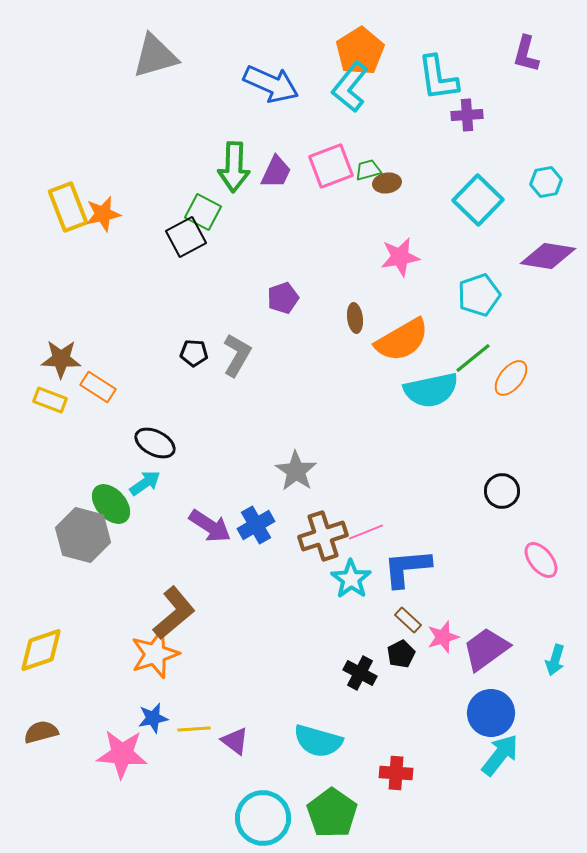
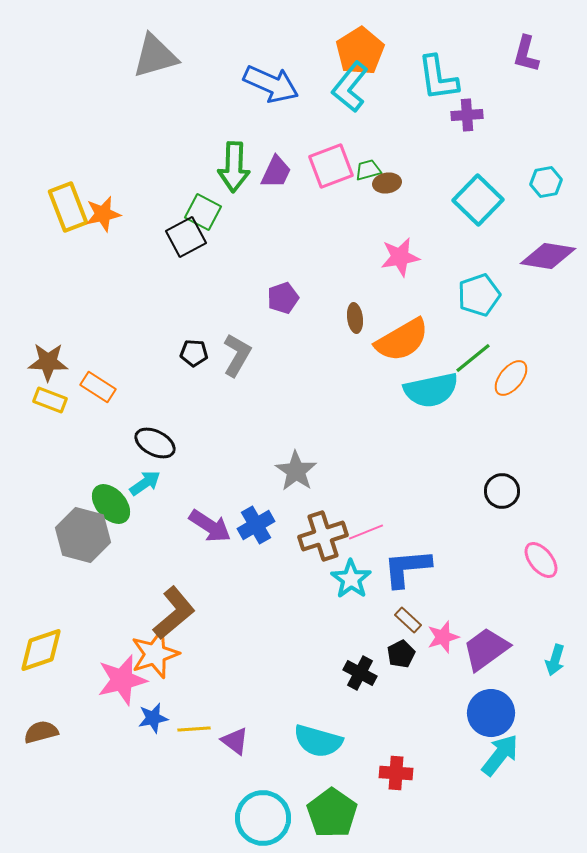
brown star at (61, 359): moved 13 px left, 3 px down
pink star at (122, 754): moved 74 px up; rotated 18 degrees counterclockwise
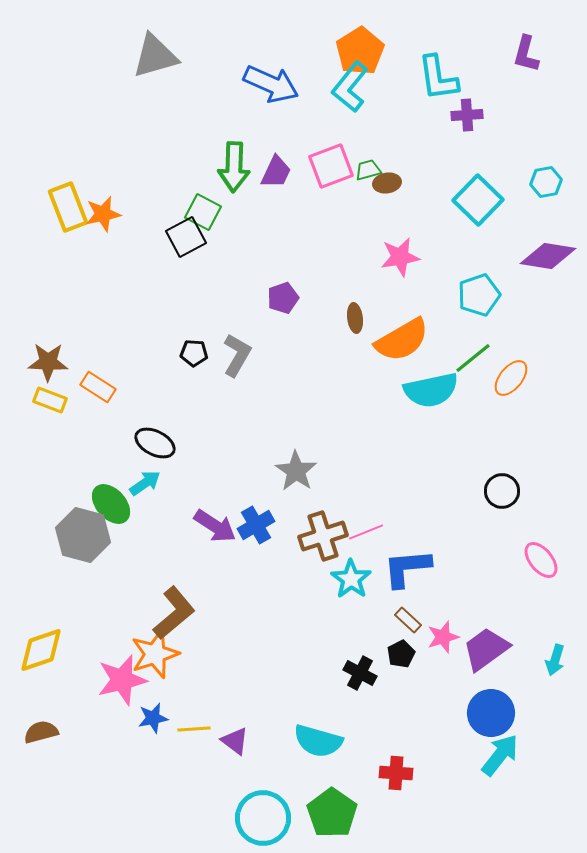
purple arrow at (210, 526): moved 5 px right
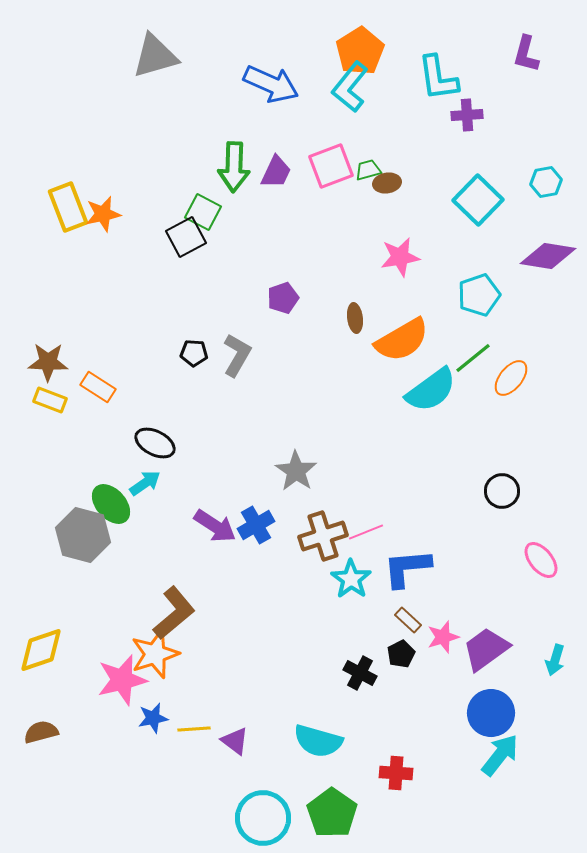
cyan semicircle at (431, 390): rotated 24 degrees counterclockwise
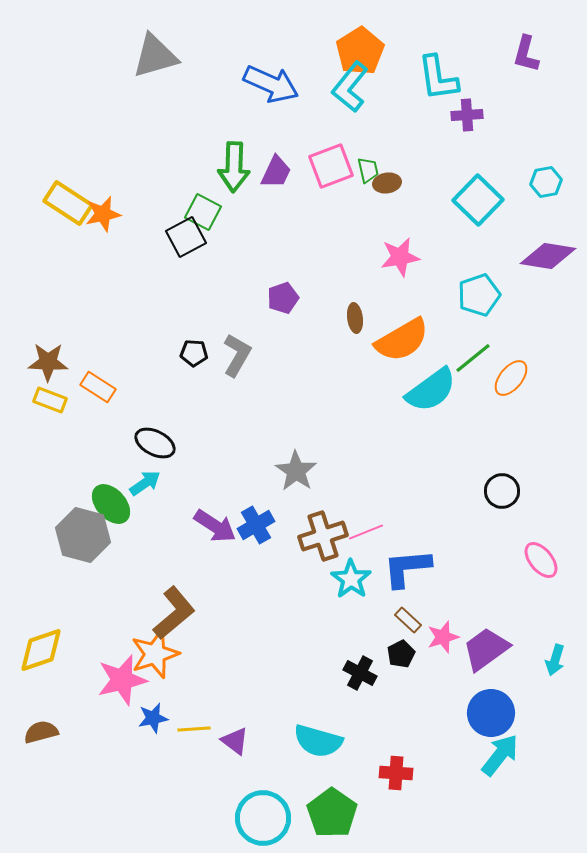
green trapezoid at (368, 170): rotated 92 degrees clockwise
yellow rectangle at (68, 207): moved 4 px up; rotated 36 degrees counterclockwise
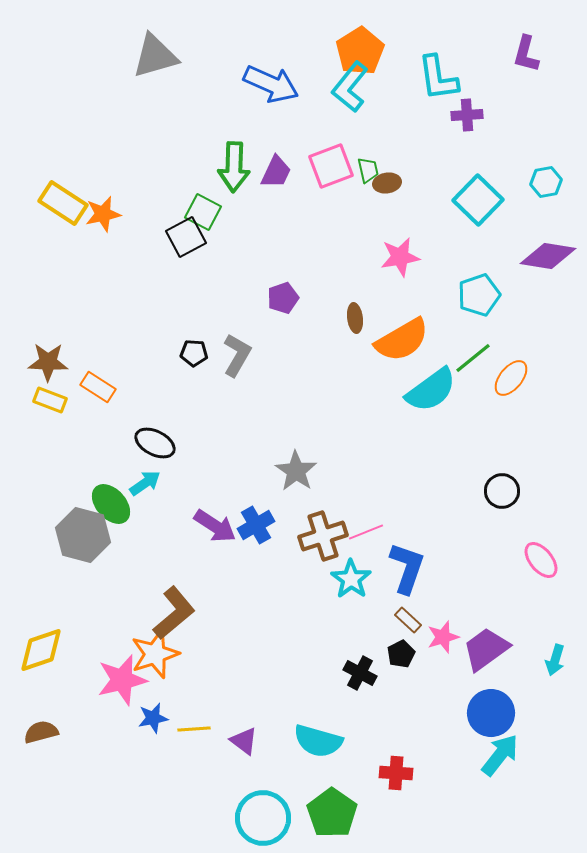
yellow rectangle at (68, 203): moved 5 px left
blue L-shape at (407, 568): rotated 114 degrees clockwise
purple triangle at (235, 741): moved 9 px right
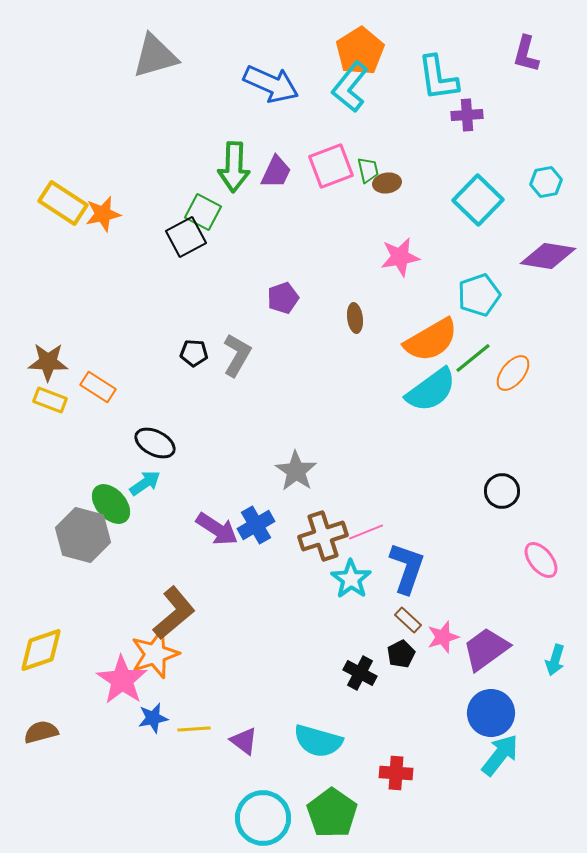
orange semicircle at (402, 340): moved 29 px right
orange ellipse at (511, 378): moved 2 px right, 5 px up
purple arrow at (215, 526): moved 2 px right, 3 px down
pink star at (122, 680): rotated 24 degrees counterclockwise
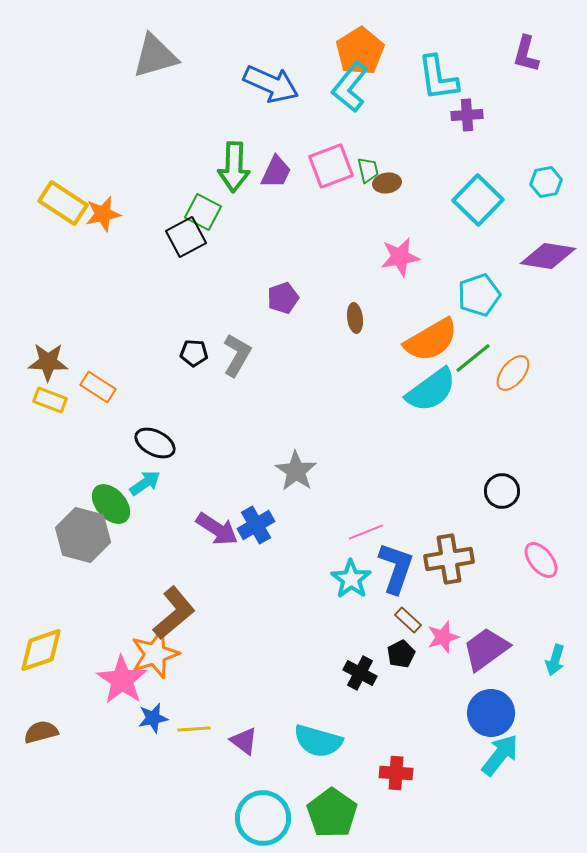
brown cross at (323, 536): moved 126 px right, 23 px down; rotated 9 degrees clockwise
blue L-shape at (407, 568): moved 11 px left
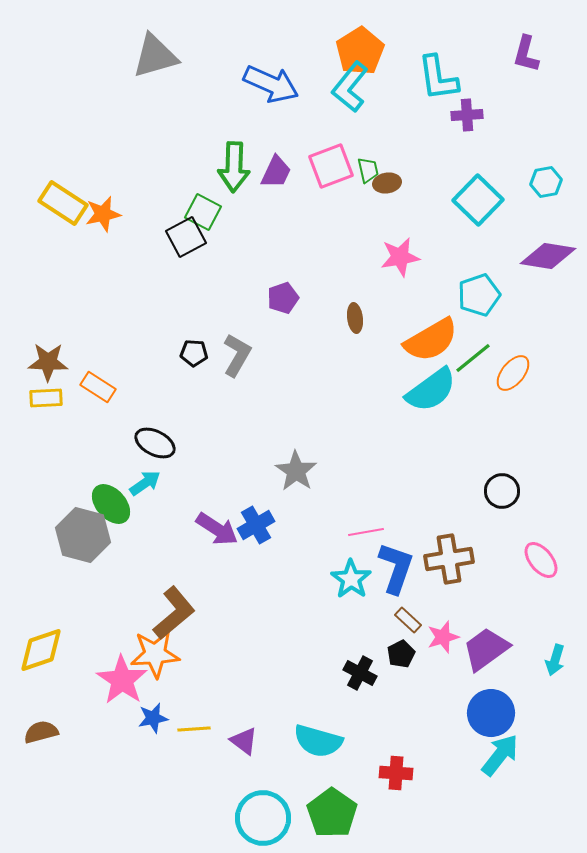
yellow rectangle at (50, 400): moved 4 px left, 2 px up; rotated 24 degrees counterclockwise
pink line at (366, 532): rotated 12 degrees clockwise
orange star at (155, 654): rotated 15 degrees clockwise
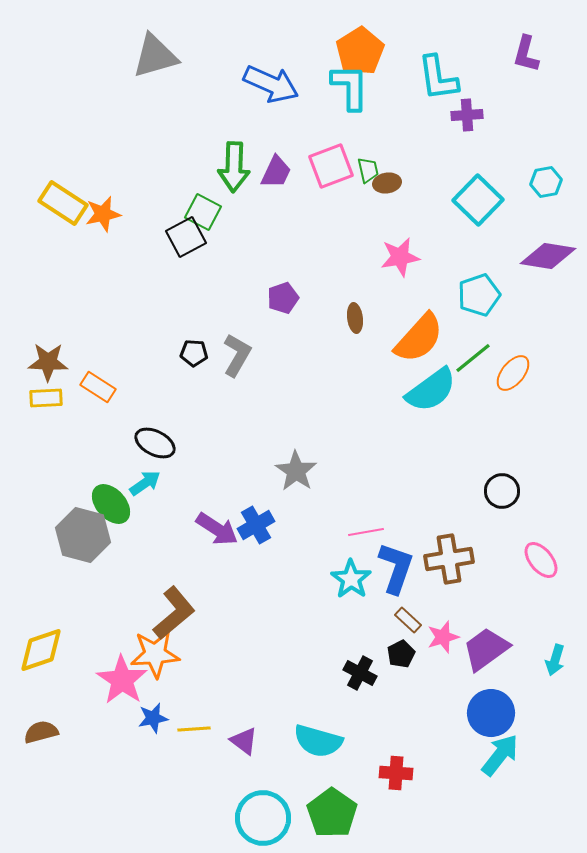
cyan L-shape at (350, 87): rotated 141 degrees clockwise
orange semicircle at (431, 340): moved 12 px left, 2 px up; rotated 18 degrees counterclockwise
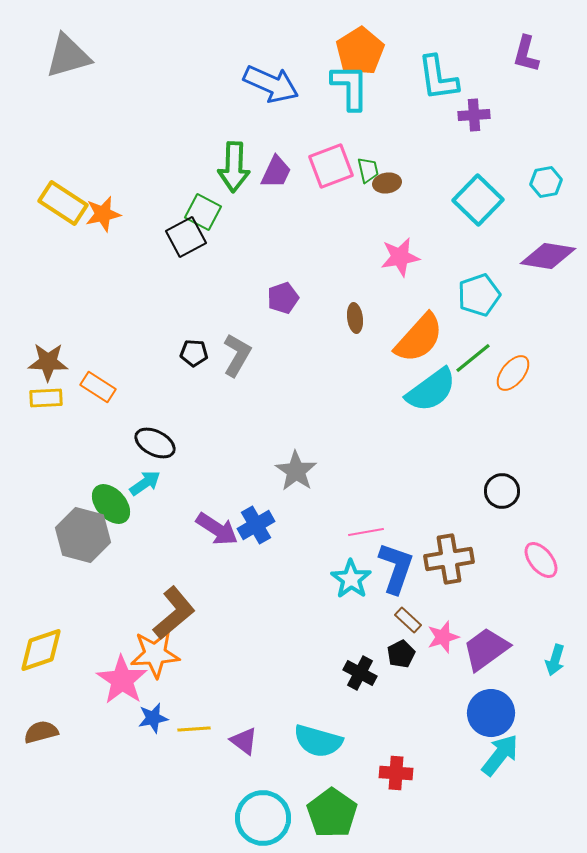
gray triangle at (155, 56): moved 87 px left
purple cross at (467, 115): moved 7 px right
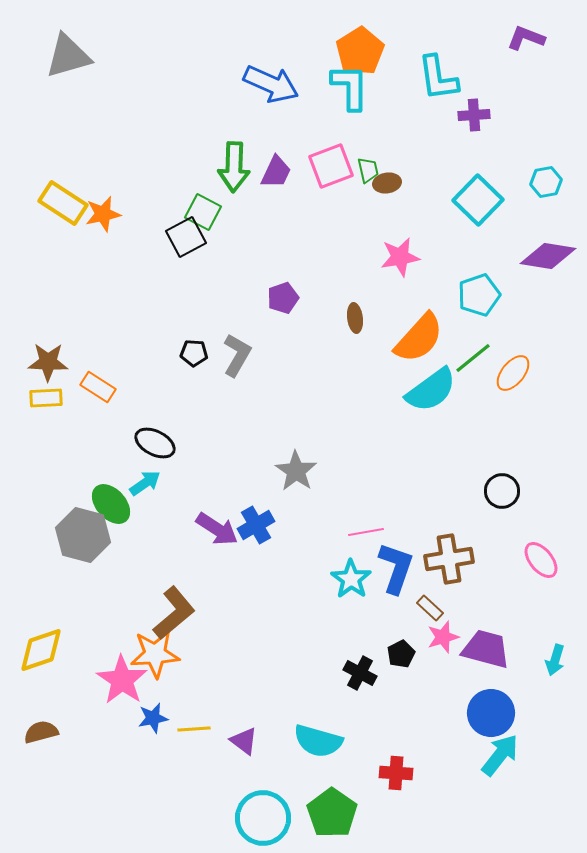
purple L-shape at (526, 54): moved 16 px up; rotated 96 degrees clockwise
brown rectangle at (408, 620): moved 22 px right, 12 px up
purple trapezoid at (486, 649): rotated 51 degrees clockwise
